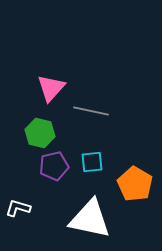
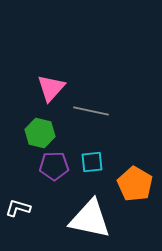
purple pentagon: rotated 12 degrees clockwise
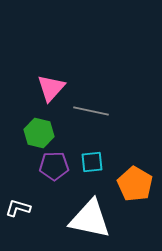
green hexagon: moved 1 px left
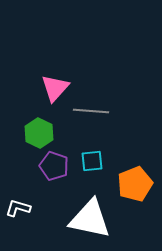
pink triangle: moved 4 px right
gray line: rotated 8 degrees counterclockwise
green hexagon: rotated 12 degrees clockwise
cyan square: moved 1 px up
purple pentagon: rotated 20 degrees clockwise
orange pentagon: rotated 20 degrees clockwise
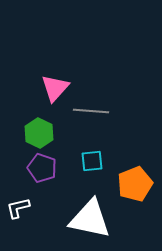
purple pentagon: moved 12 px left, 2 px down
white L-shape: rotated 30 degrees counterclockwise
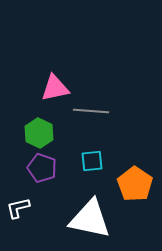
pink triangle: rotated 36 degrees clockwise
orange pentagon: rotated 16 degrees counterclockwise
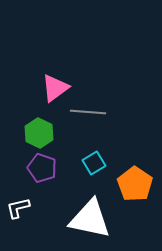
pink triangle: rotated 24 degrees counterclockwise
gray line: moved 3 px left, 1 px down
cyan square: moved 2 px right, 2 px down; rotated 25 degrees counterclockwise
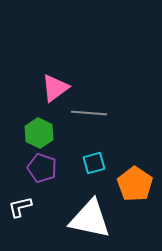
gray line: moved 1 px right, 1 px down
cyan square: rotated 15 degrees clockwise
white L-shape: moved 2 px right, 1 px up
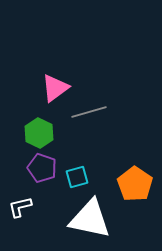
gray line: moved 1 px up; rotated 20 degrees counterclockwise
cyan square: moved 17 px left, 14 px down
